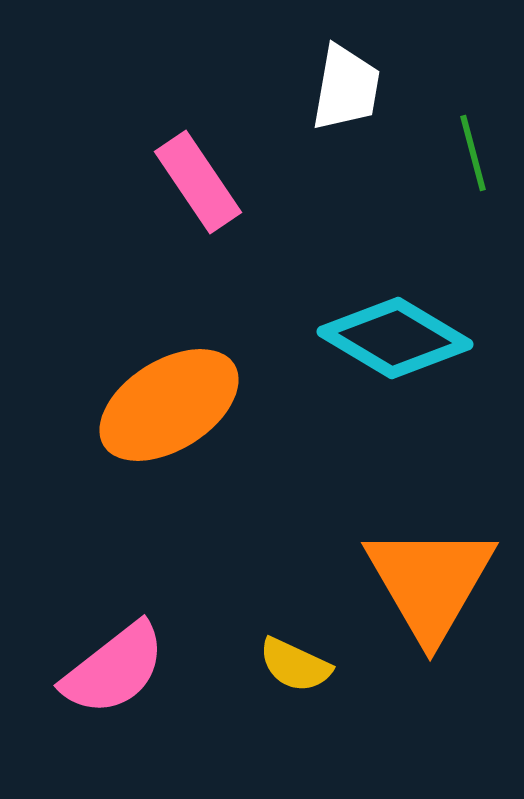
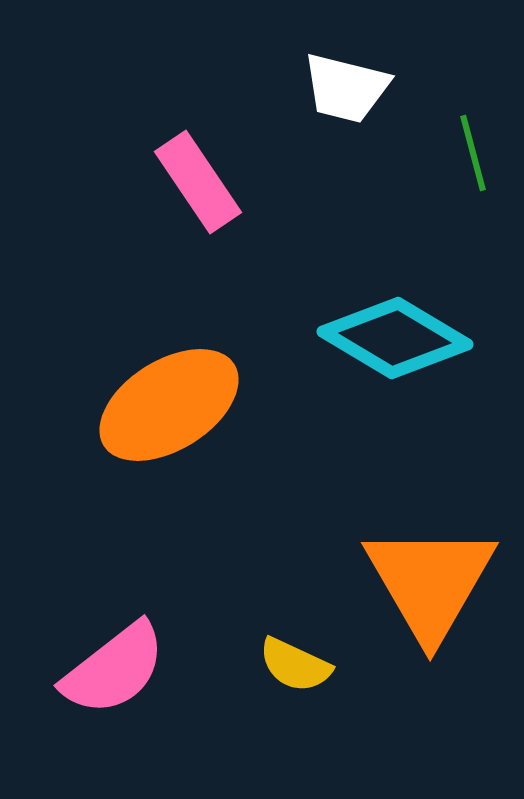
white trapezoid: rotated 94 degrees clockwise
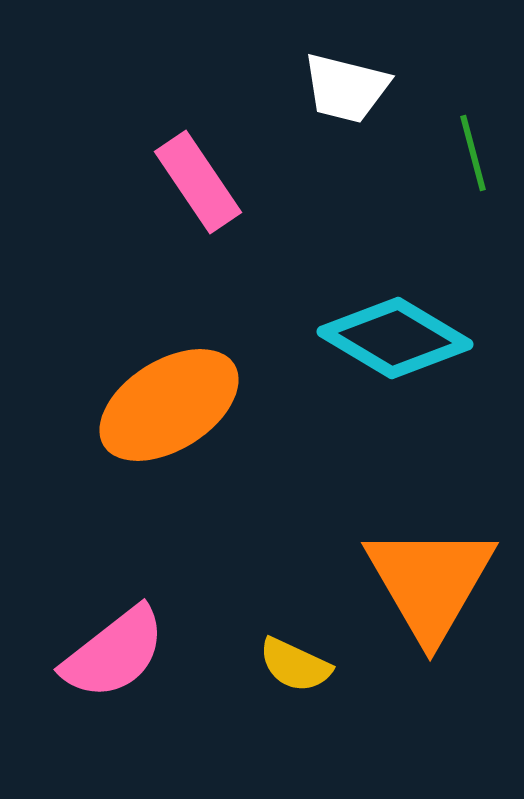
pink semicircle: moved 16 px up
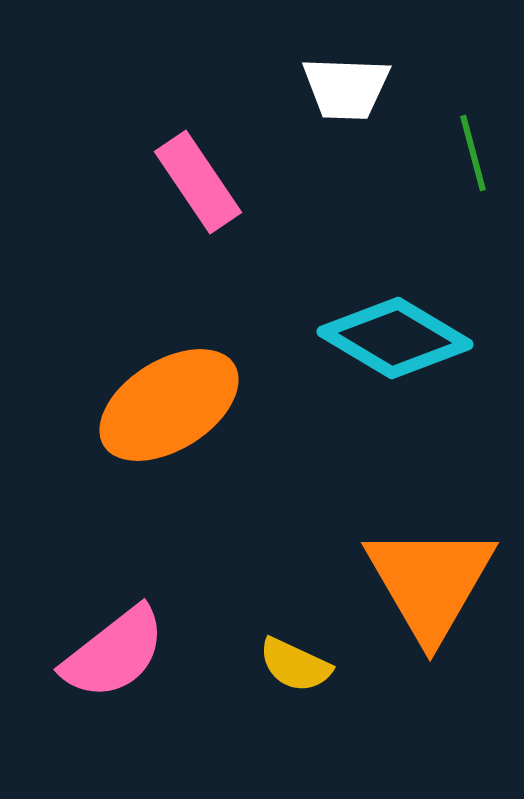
white trapezoid: rotated 12 degrees counterclockwise
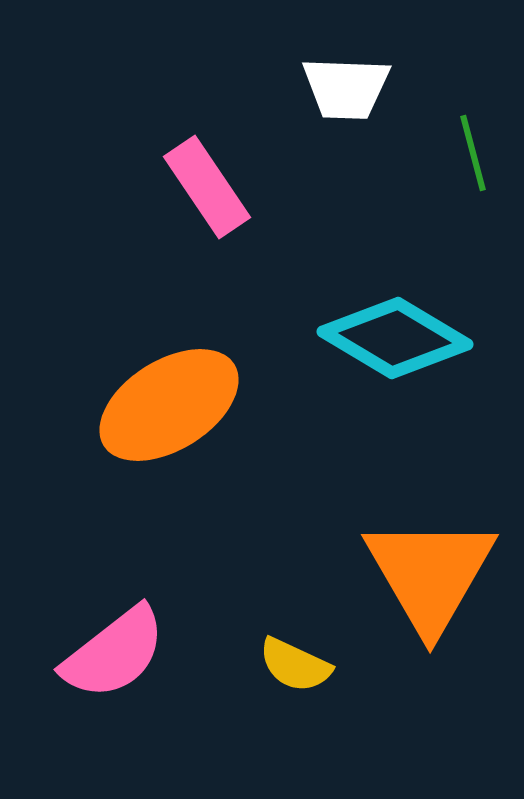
pink rectangle: moved 9 px right, 5 px down
orange triangle: moved 8 px up
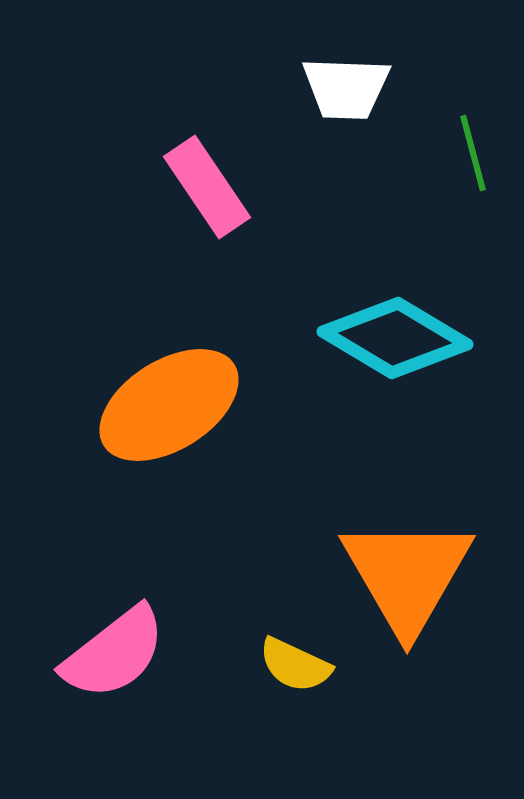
orange triangle: moved 23 px left, 1 px down
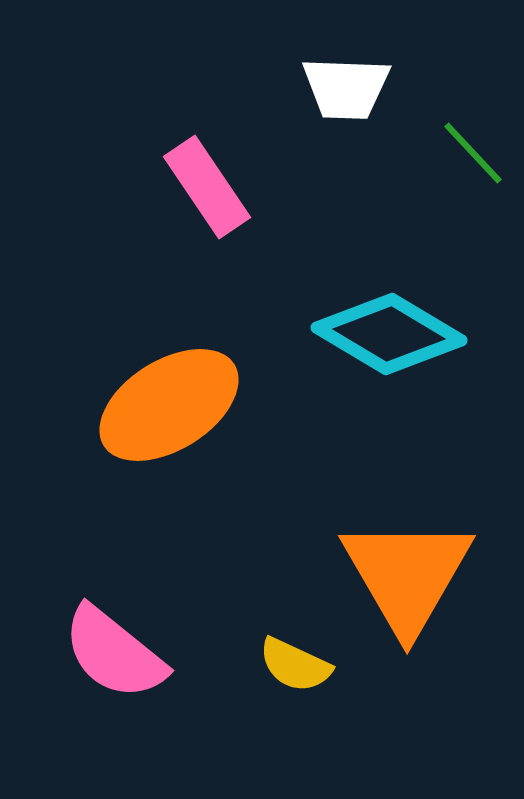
green line: rotated 28 degrees counterclockwise
cyan diamond: moved 6 px left, 4 px up
pink semicircle: rotated 77 degrees clockwise
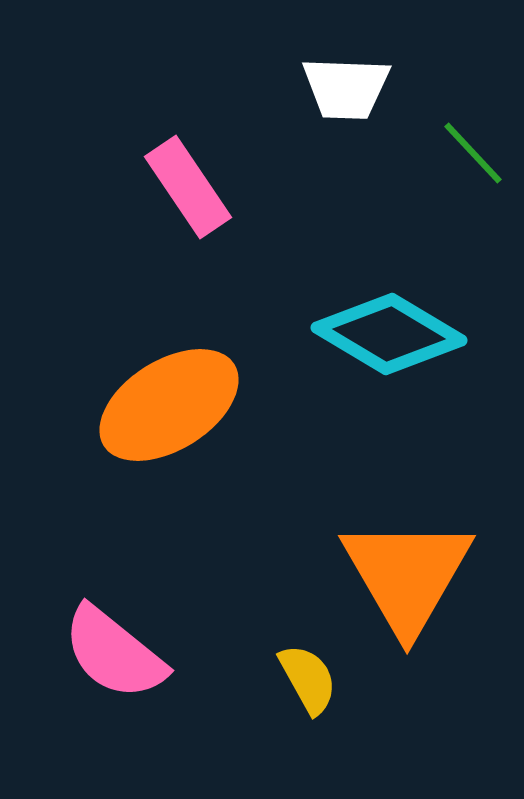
pink rectangle: moved 19 px left
yellow semicircle: moved 13 px right, 14 px down; rotated 144 degrees counterclockwise
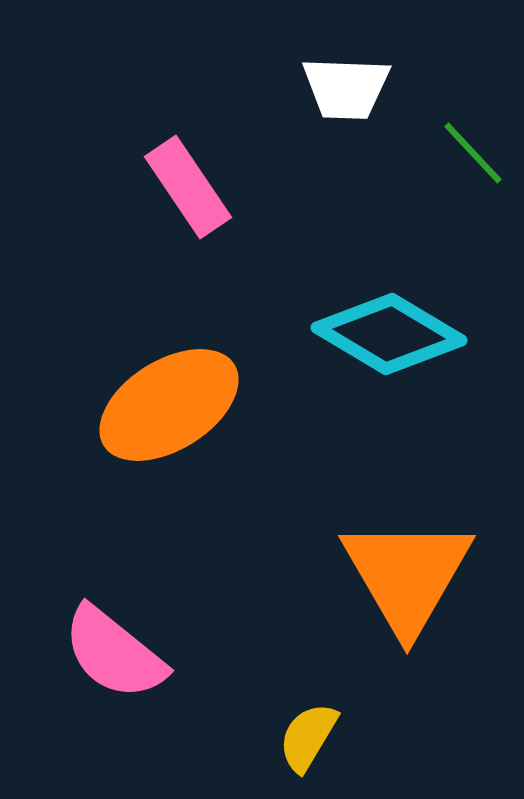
yellow semicircle: moved 58 px down; rotated 120 degrees counterclockwise
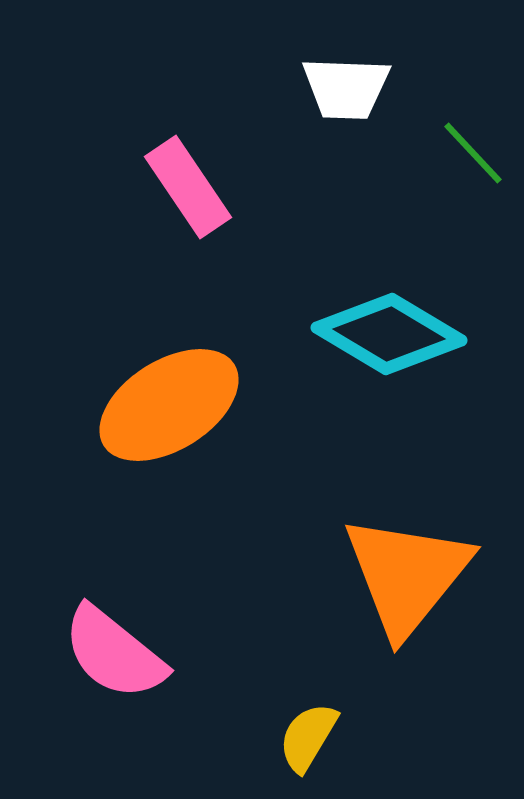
orange triangle: rotated 9 degrees clockwise
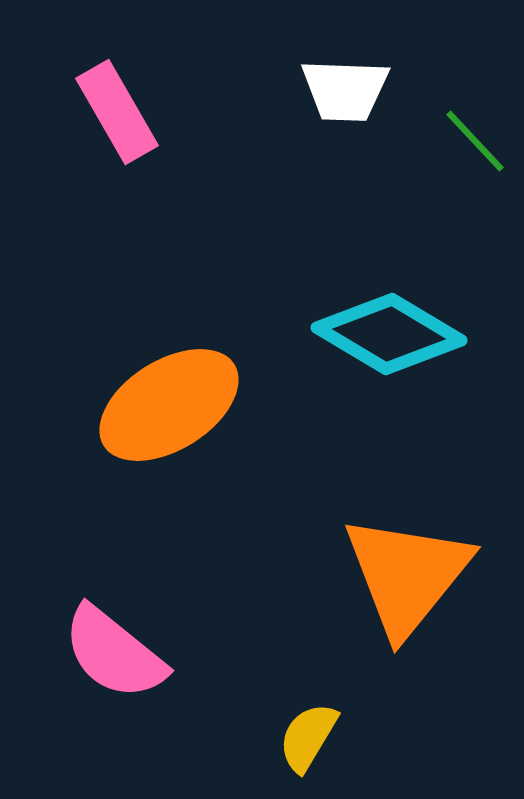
white trapezoid: moved 1 px left, 2 px down
green line: moved 2 px right, 12 px up
pink rectangle: moved 71 px left, 75 px up; rotated 4 degrees clockwise
